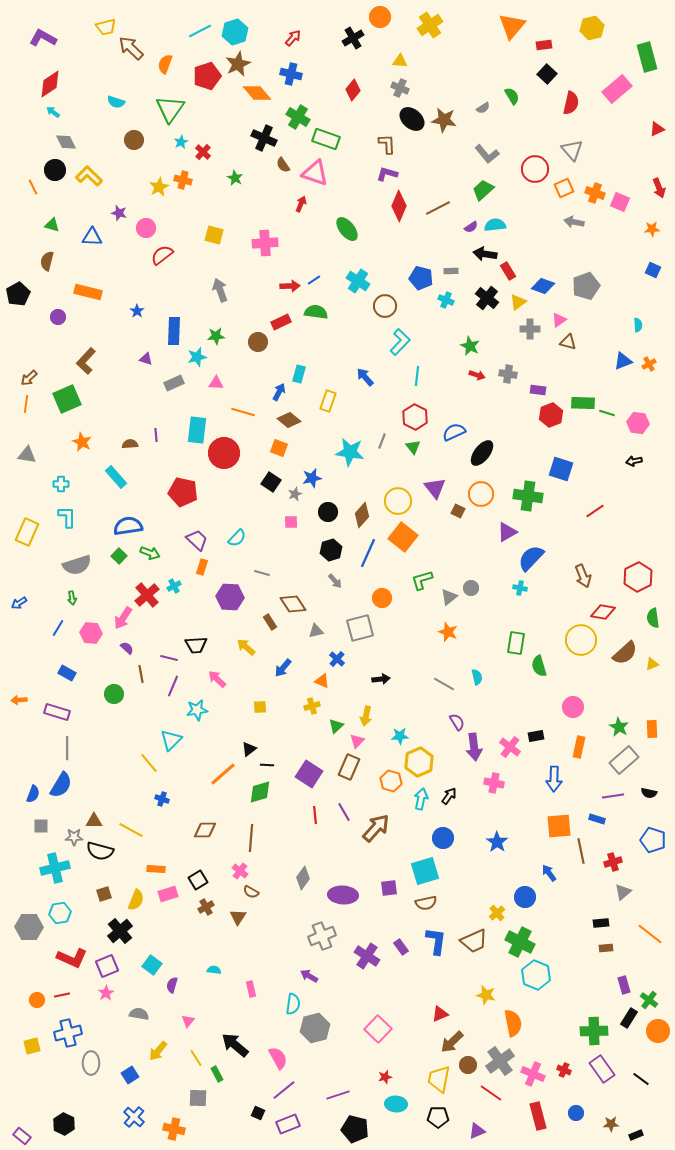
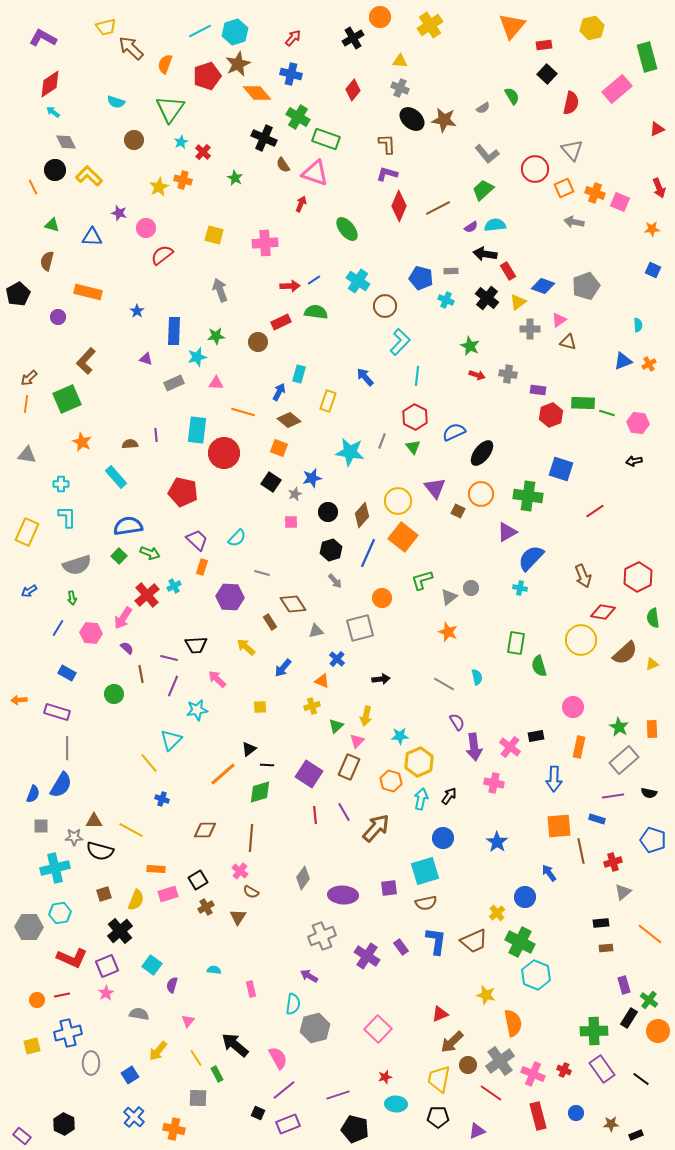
blue arrow at (19, 603): moved 10 px right, 12 px up
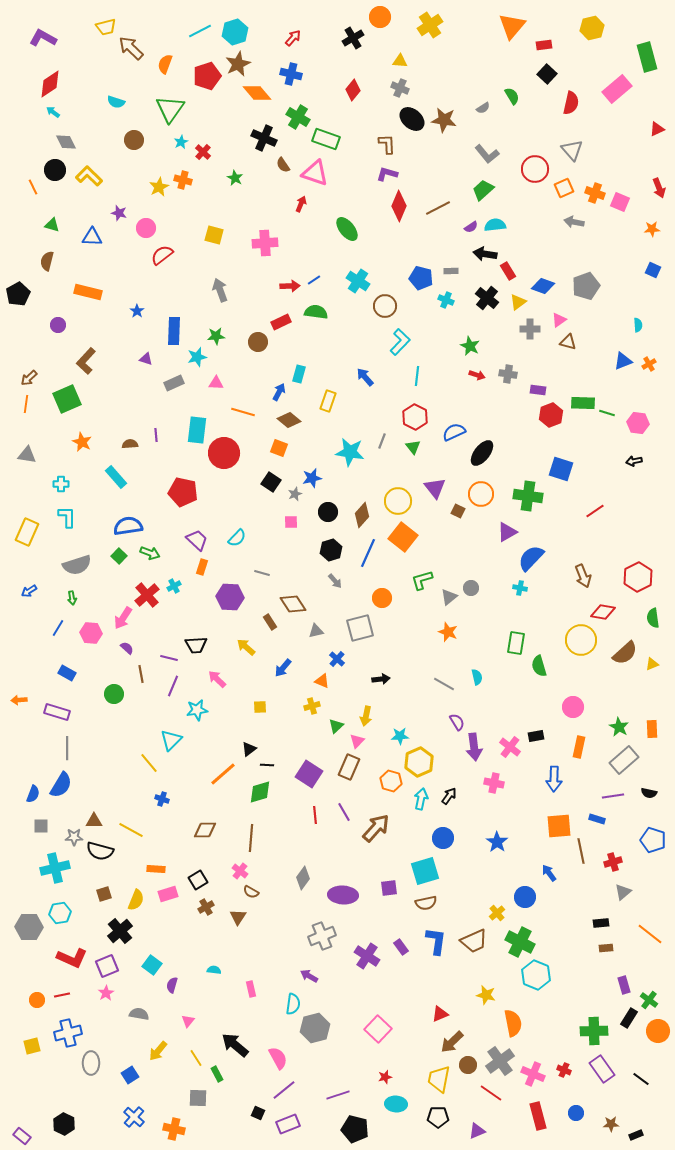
purple circle at (58, 317): moved 8 px down
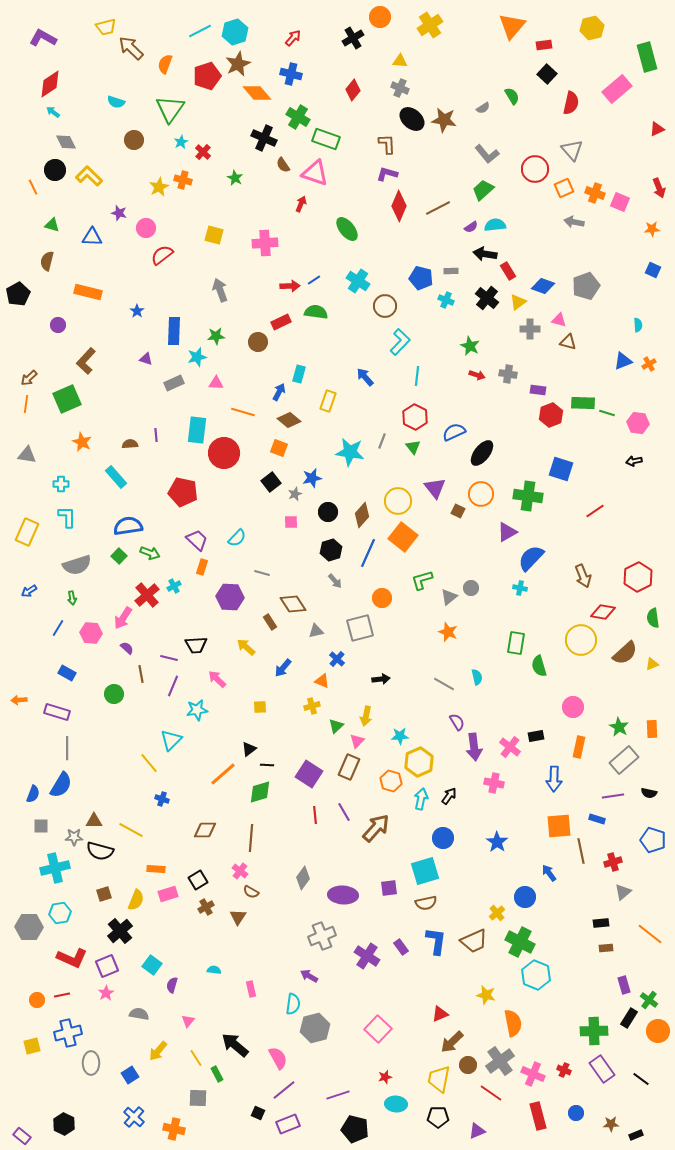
pink triangle at (559, 320): rotated 49 degrees clockwise
black square at (271, 482): rotated 18 degrees clockwise
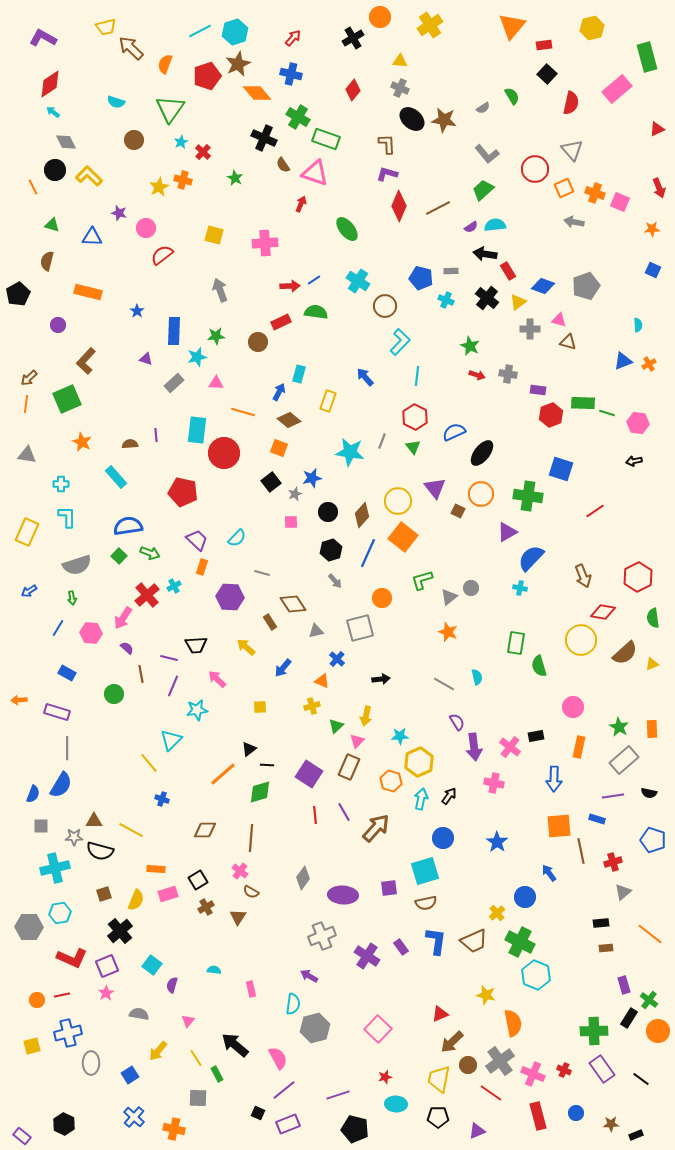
gray rectangle at (174, 383): rotated 18 degrees counterclockwise
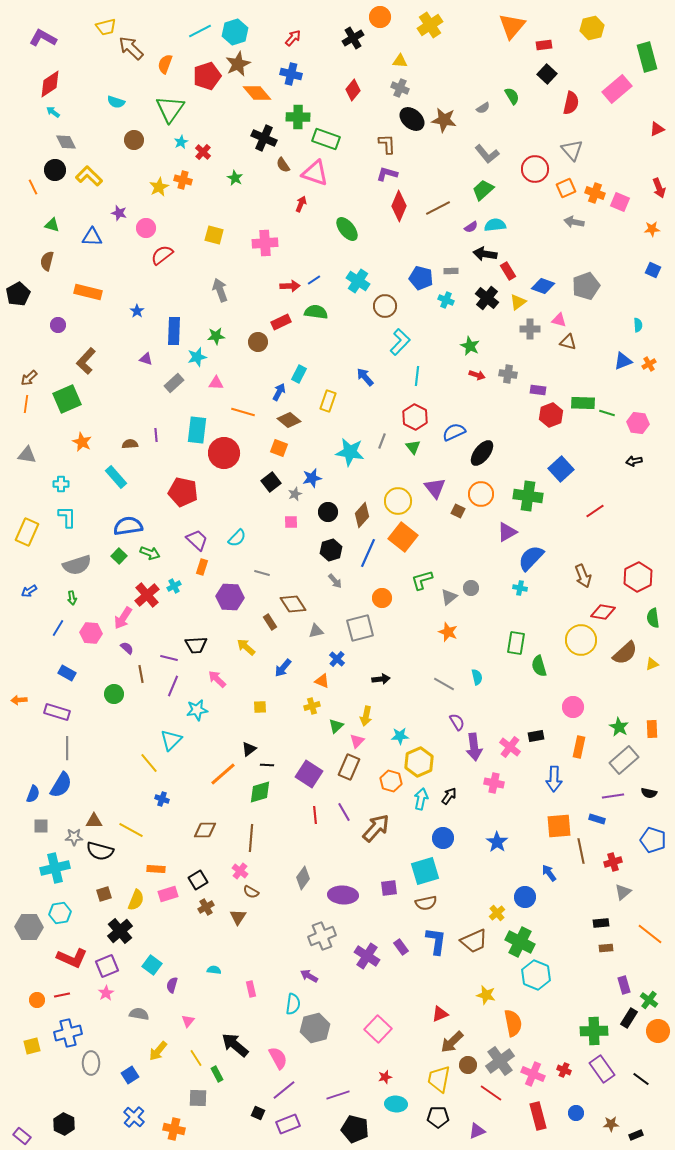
green cross at (298, 117): rotated 30 degrees counterclockwise
orange square at (564, 188): moved 2 px right
cyan rectangle at (299, 374): rotated 12 degrees clockwise
blue square at (561, 469): rotated 30 degrees clockwise
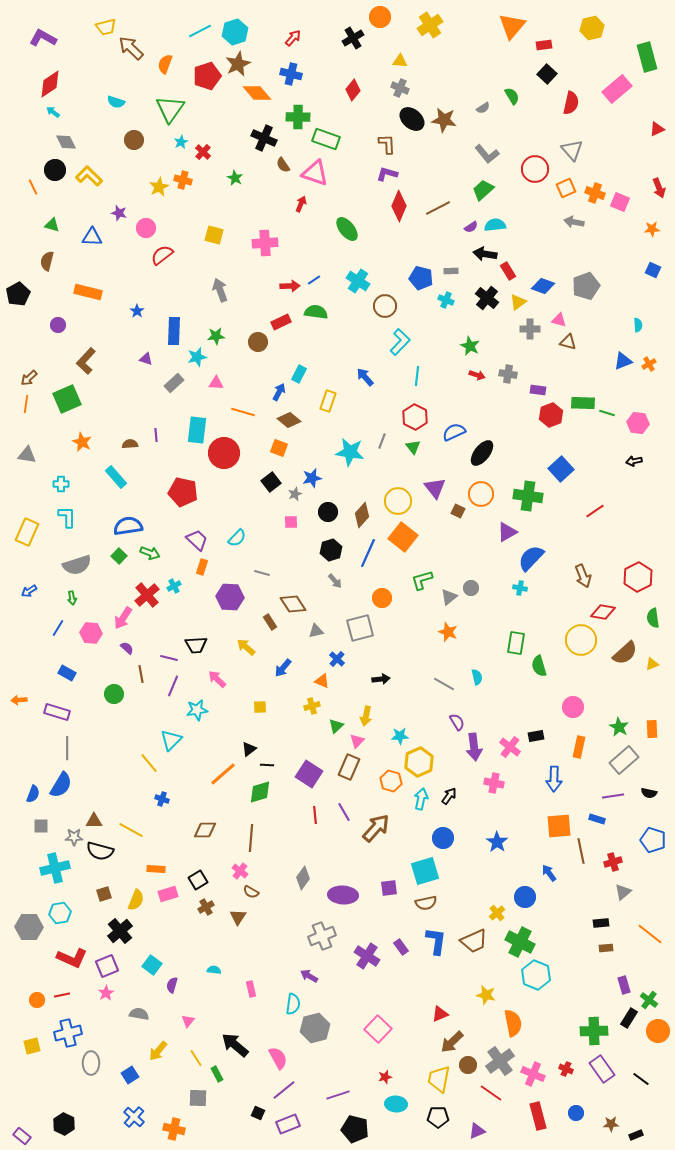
red cross at (564, 1070): moved 2 px right, 1 px up
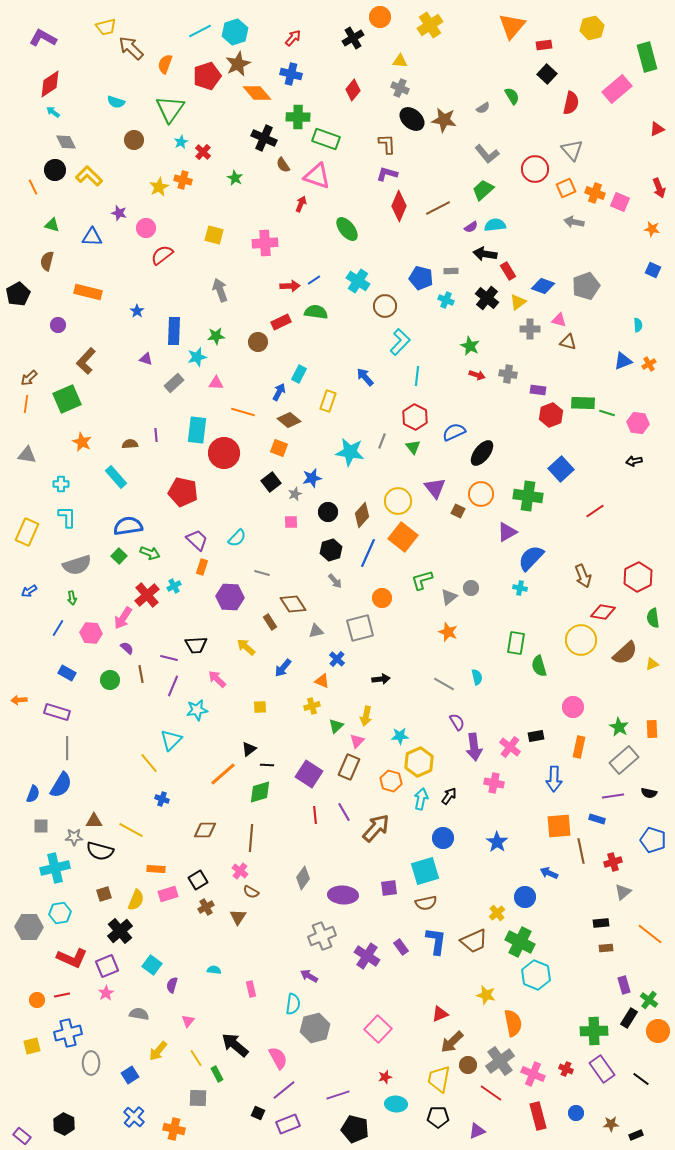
pink triangle at (315, 173): moved 2 px right, 3 px down
orange star at (652, 229): rotated 14 degrees clockwise
green circle at (114, 694): moved 4 px left, 14 px up
blue arrow at (549, 873): rotated 30 degrees counterclockwise
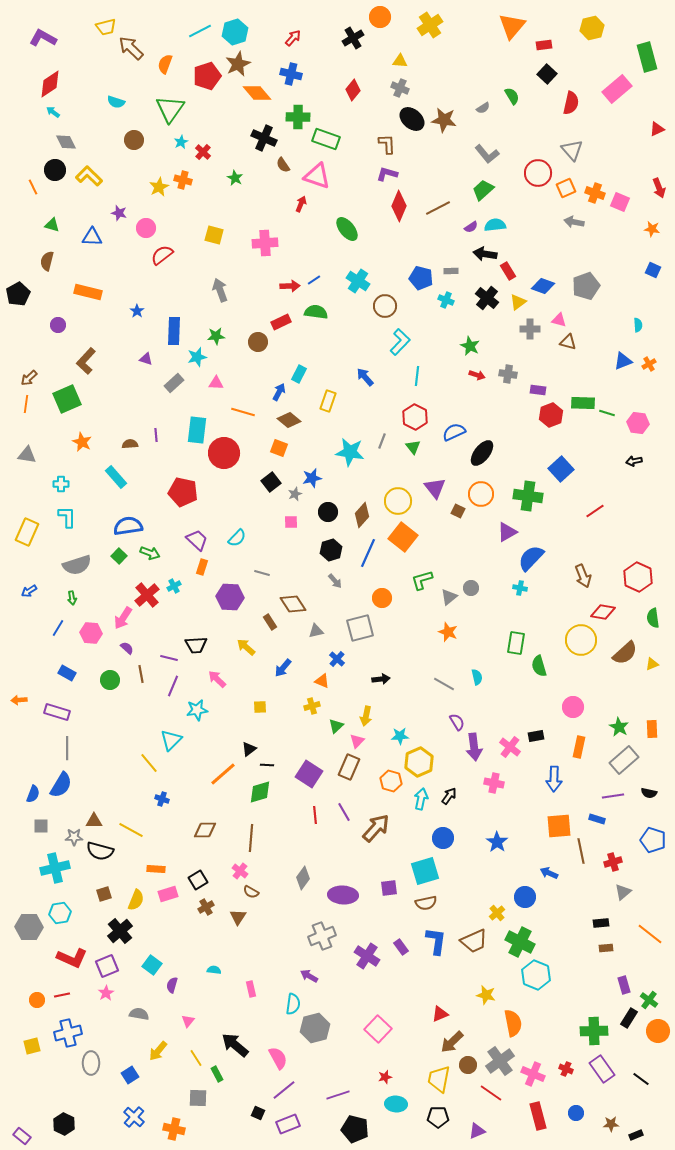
red circle at (535, 169): moved 3 px right, 4 px down
red hexagon at (638, 577): rotated 8 degrees counterclockwise
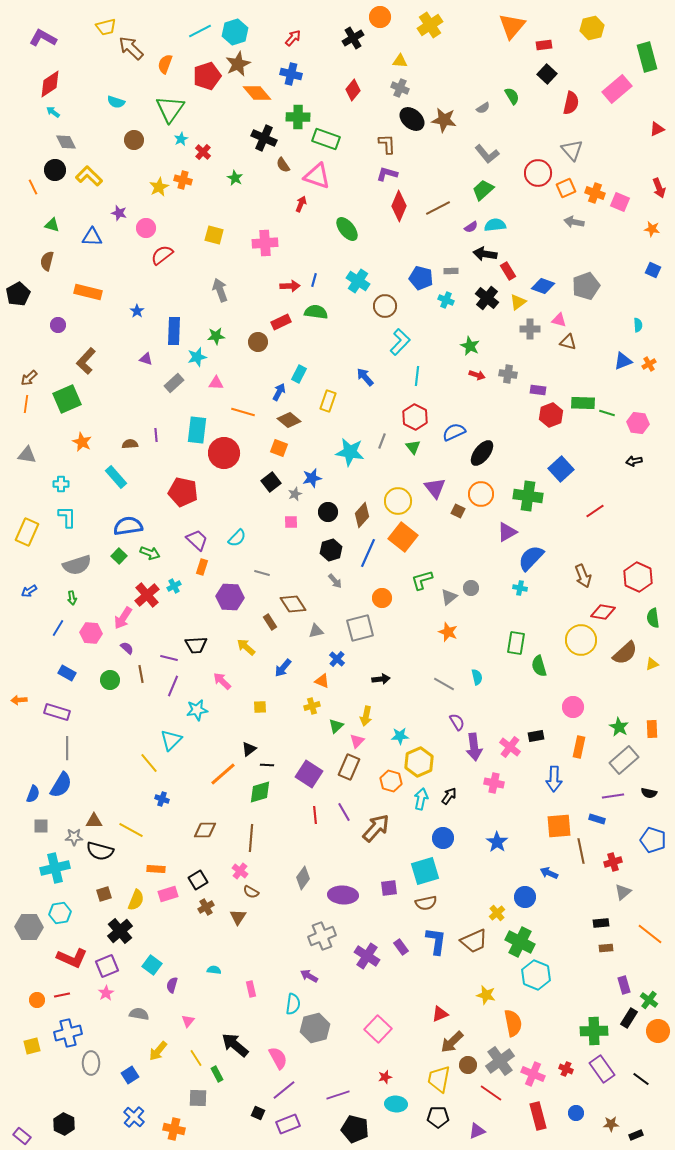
cyan star at (181, 142): moved 3 px up
blue line at (314, 280): rotated 40 degrees counterclockwise
pink arrow at (217, 679): moved 5 px right, 2 px down
